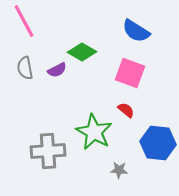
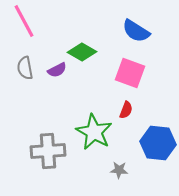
red semicircle: rotated 72 degrees clockwise
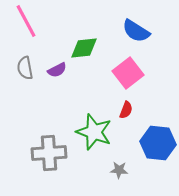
pink line: moved 2 px right
green diamond: moved 2 px right, 4 px up; rotated 36 degrees counterclockwise
pink square: moved 2 px left; rotated 32 degrees clockwise
green star: rotated 9 degrees counterclockwise
gray cross: moved 1 px right, 2 px down
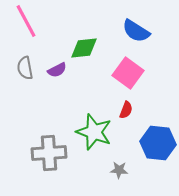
pink square: rotated 16 degrees counterclockwise
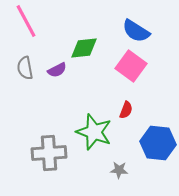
pink square: moved 3 px right, 7 px up
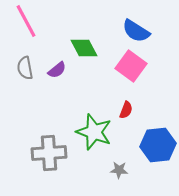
green diamond: rotated 68 degrees clockwise
purple semicircle: rotated 12 degrees counterclockwise
blue hexagon: moved 2 px down; rotated 12 degrees counterclockwise
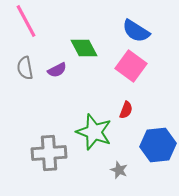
purple semicircle: rotated 12 degrees clockwise
gray star: rotated 18 degrees clockwise
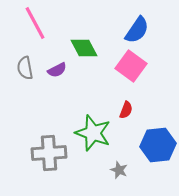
pink line: moved 9 px right, 2 px down
blue semicircle: moved 1 px right, 1 px up; rotated 88 degrees counterclockwise
green star: moved 1 px left, 1 px down
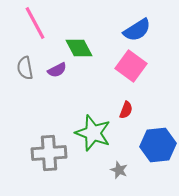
blue semicircle: rotated 24 degrees clockwise
green diamond: moved 5 px left
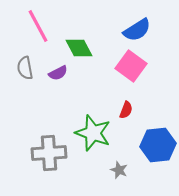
pink line: moved 3 px right, 3 px down
purple semicircle: moved 1 px right, 3 px down
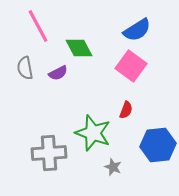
gray star: moved 6 px left, 3 px up
